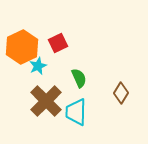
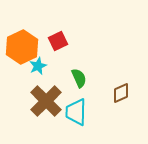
red square: moved 2 px up
brown diamond: rotated 35 degrees clockwise
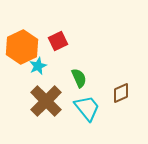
cyan trapezoid: moved 11 px right, 4 px up; rotated 140 degrees clockwise
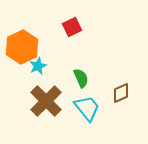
red square: moved 14 px right, 14 px up
green semicircle: moved 2 px right
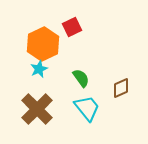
orange hexagon: moved 21 px right, 3 px up
cyan star: moved 1 px right, 3 px down
green semicircle: rotated 12 degrees counterclockwise
brown diamond: moved 5 px up
brown cross: moved 9 px left, 8 px down
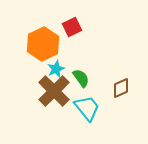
cyan star: moved 17 px right
brown cross: moved 17 px right, 18 px up
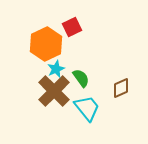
orange hexagon: moved 3 px right
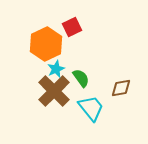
brown diamond: rotated 15 degrees clockwise
cyan trapezoid: moved 4 px right
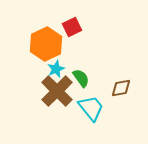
brown cross: moved 3 px right
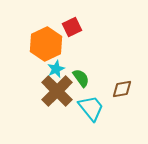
brown diamond: moved 1 px right, 1 px down
